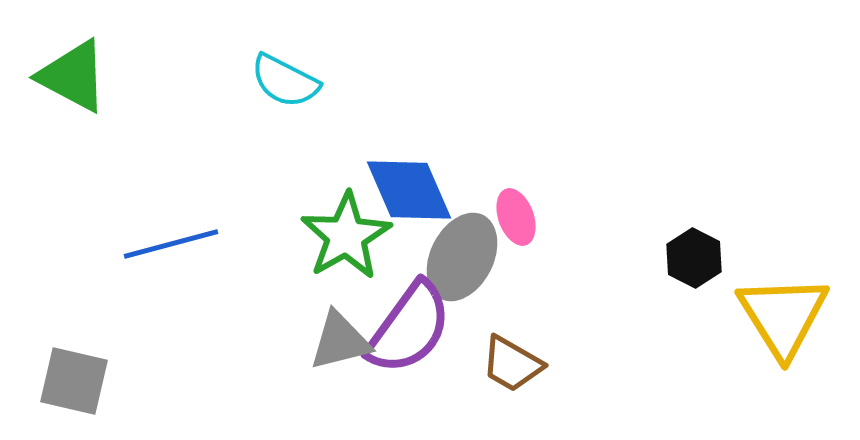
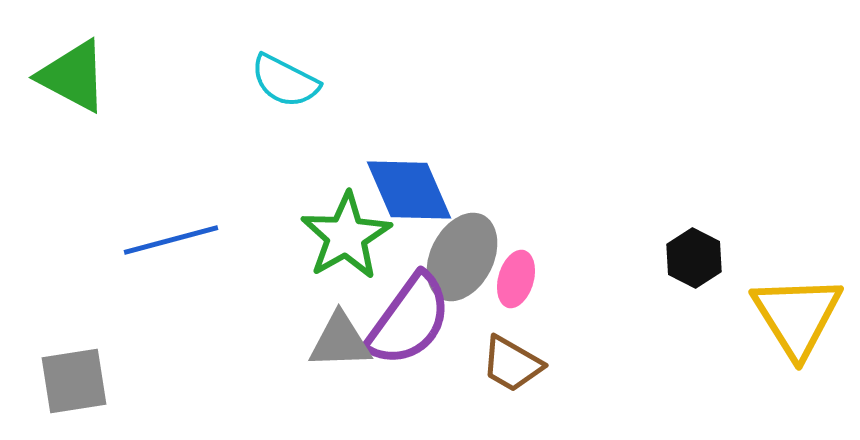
pink ellipse: moved 62 px down; rotated 36 degrees clockwise
blue line: moved 4 px up
yellow triangle: moved 14 px right
purple semicircle: moved 8 px up
gray triangle: rotated 12 degrees clockwise
gray square: rotated 22 degrees counterclockwise
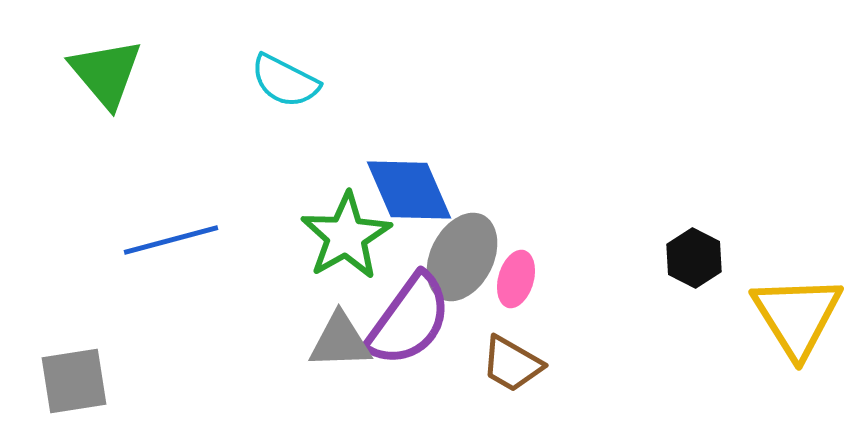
green triangle: moved 33 px right, 3 px up; rotated 22 degrees clockwise
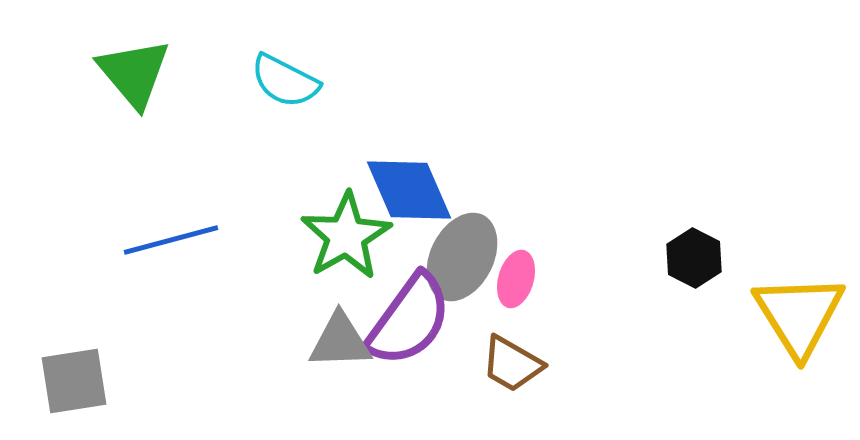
green triangle: moved 28 px right
yellow triangle: moved 2 px right, 1 px up
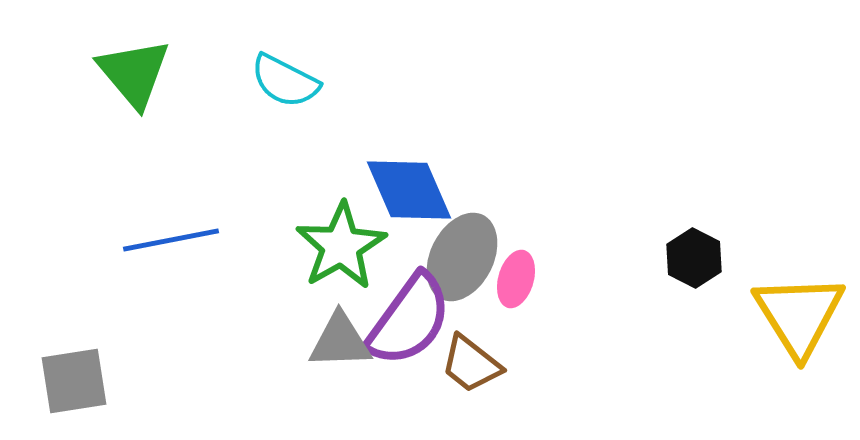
green star: moved 5 px left, 10 px down
blue line: rotated 4 degrees clockwise
brown trapezoid: moved 41 px left; rotated 8 degrees clockwise
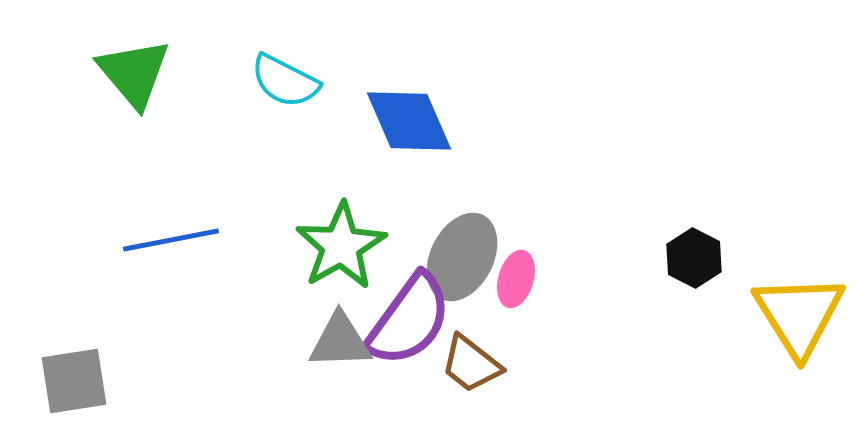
blue diamond: moved 69 px up
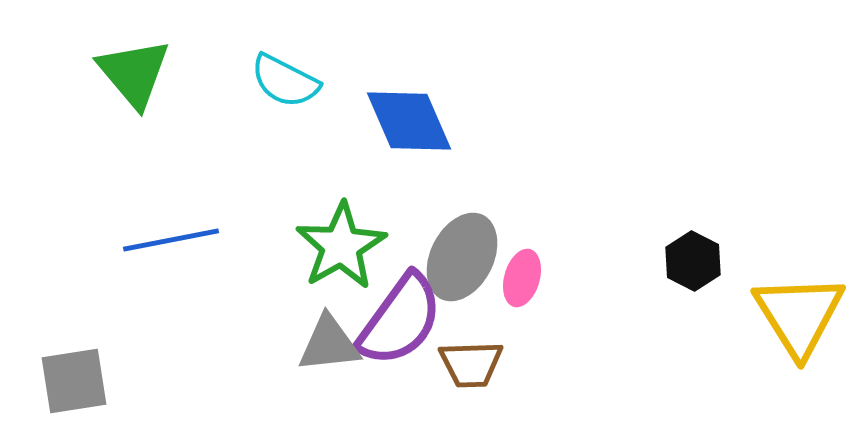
black hexagon: moved 1 px left, 3 px down
pink ellipse: moved 6 px right, 1 px up
purple semicircle: moved 9 px left
gray triangle: moved 11 px left, 3 px down; rotated 4 degrees counterclockwise
brown trapezoid: rotated 40 degrees counterclockwise
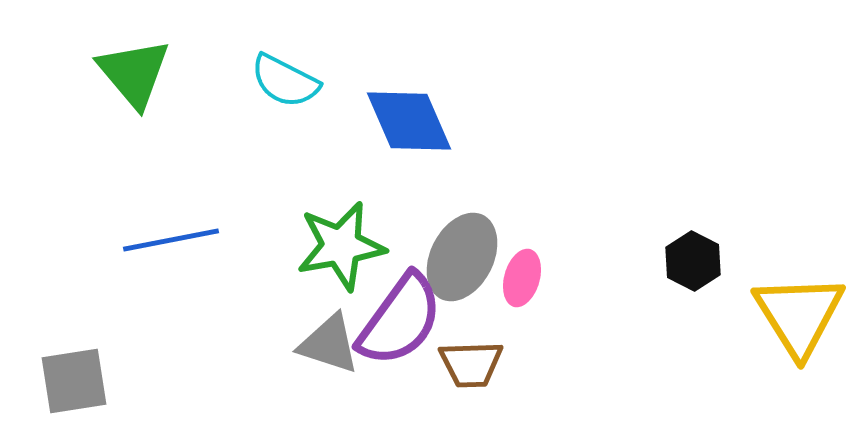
green star: rotated 20 degrees clockwise
gray triangle: rotated 24 degrees clockwise
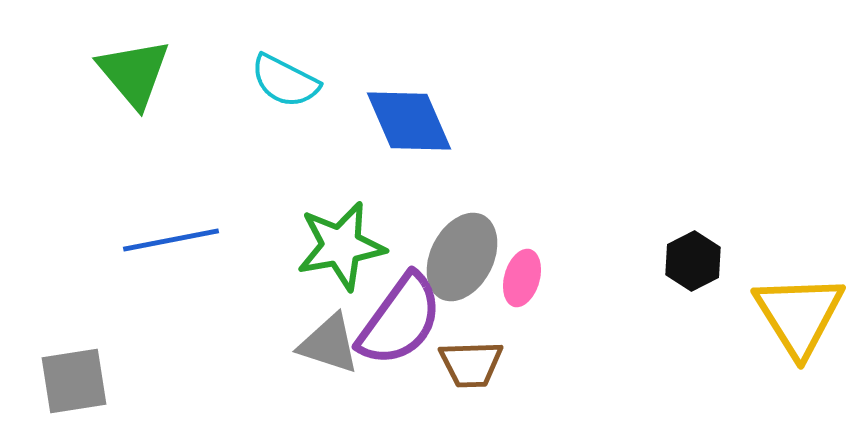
black hexagon: rotated 6 degrees clockwise
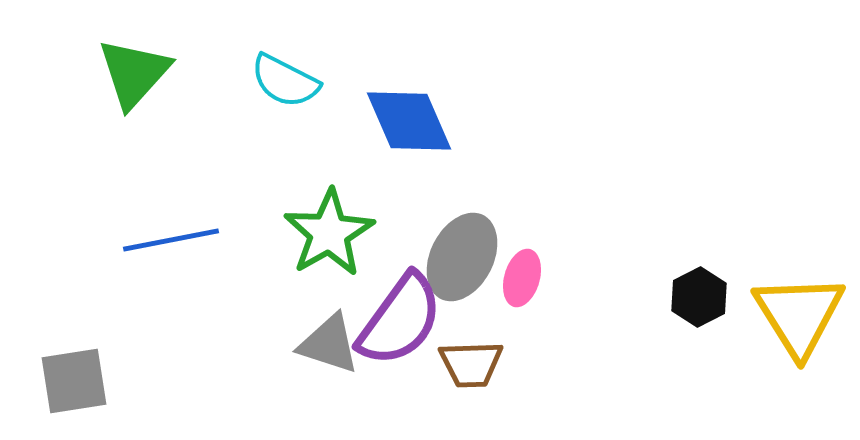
green triangle: rotated 22 degrees clockwise
green star: moved 12 px left, 13 px up; rotated 20 degrees counterclockwise
black hexagon: moved 6 px right, 36 px down
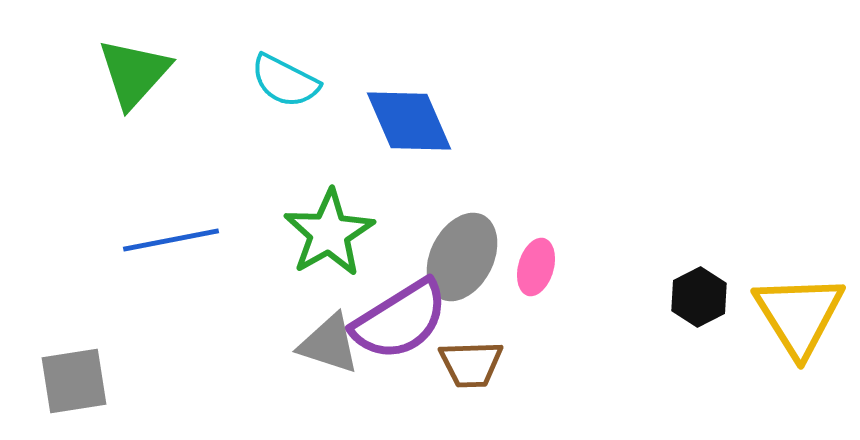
pink ellipse: moved 14 px right, 11 px up
purple semicircle: rotated 22 degrees clockwise
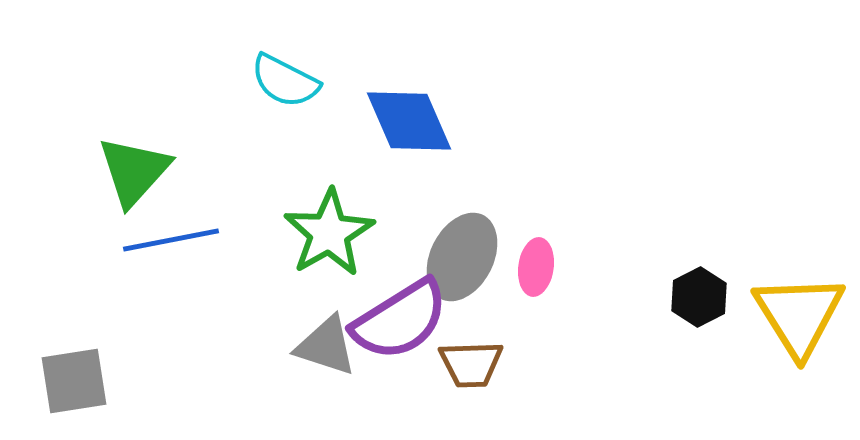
green triangle: moved 98 px down
pink ellipse: rotated 8 degrees counterclockwise
gray triangle: moved 3 px left, 2 px down
